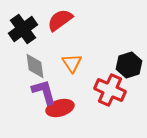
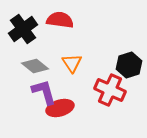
red semicircle: rotated 44 degrees clockwise
gray diamond: rotated 44 degrees counterclockwise
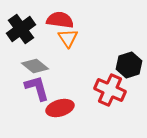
black cross: moved 2 px left
orange triangle: moved 4 px left, 25 px up
purple L-shape: moved 7 px left, 4 px up
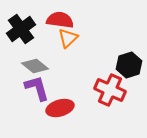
orange triangle: rotated 20 degrees clockwise
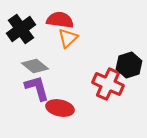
red cross: moved 2 px left, 6 px up
red ellipse: rotated 28 degrees clockwise
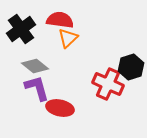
black hexagon: moved 2 px right, 2 px down
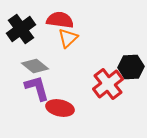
black hexagon: rotated 15 degrees clockwise
red cross: rotated 28 degrees clockwise
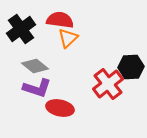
purple L-shape: rotated 124 degrees clockwise
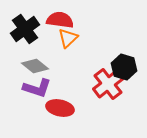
black cross: moved 4 px right
black hexagon: moved 7 px left; rotated 20 degrees clockwise
